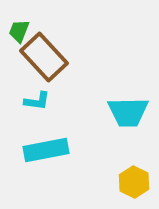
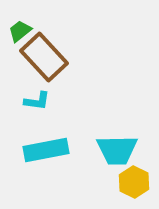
green trapezoid: moved 1 px right; rotated 30 degrees clockwise
cyan trapezoid: moved 11 px left, 38 px down
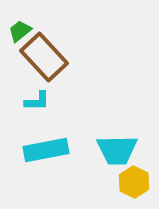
cyan L-shape: rotated 8 degrees counterclockwise
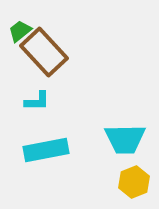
brown rectangle: moved 5 px up
cyan trapezoid: moved 8 px right, 11 px up
yellow hexagon: rotated 12 degrees clockwise
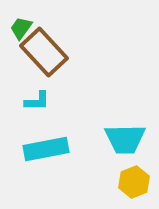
green trapezoid: moved 1 px right, 3 px up; rotated 15 degrees counterclockwise
cyan rectangle: moved 1 px up
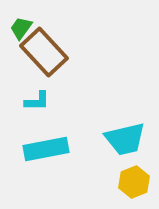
cyan trapezoid: rotated 12 degrees counterclockwise
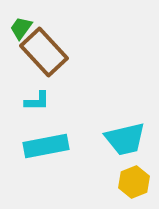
cyan rectangle: moved 3 px up
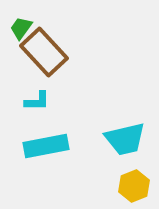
yellow hexagon: moved 4 px down
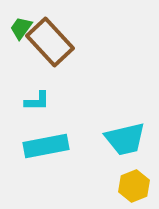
brown rectangle: moved 6 px right, 10 px up
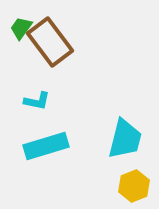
brown rectangle: rotated 6 degrees clockwise
cyan L-shape: rotated 12 degrees clockwise
cyan trapezoid: rotated 63 degrees counterclockwise
cyan rectangle: rotated 6 degrees counterclockwise
